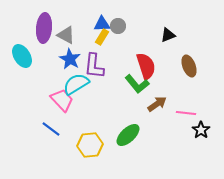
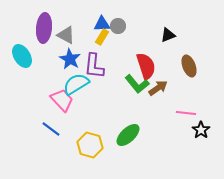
brown arrow: moved 1 px right, 16 px up
yellow hexagon: rotated 20 degrees clockwise
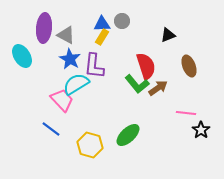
gray circle: moved 4 px right, 5 px up
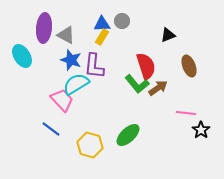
blue star: moved 1 px right, 1 px down; rotated 10 degrees counterclockwise
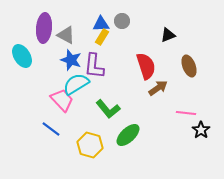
blue triangle: moved 1 px left
green L-shape: moved 29 px left, 25 px down
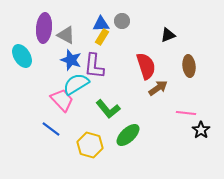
brown ellipse: rotated 15 degrees clockwise
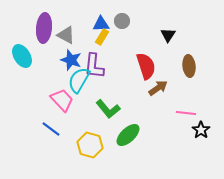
black triangle: rotated 35 degrees counterclockwise
cyan semicircle: moved 3 px right, 4 px up; rotated 28 degrees counterclockwise
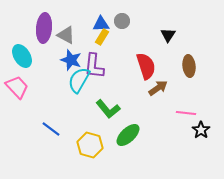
pink trapezoid: moved 45 px left, 13 px up
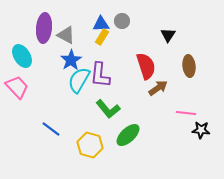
blue star: rotated 20 degrees clockwise
purple L-shape: moved 6 px right, 9 px down
black star: rotated 30 degrees counterclockwise
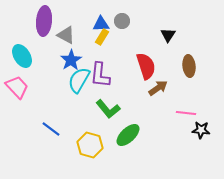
purple ellipse: moved 7 px up
